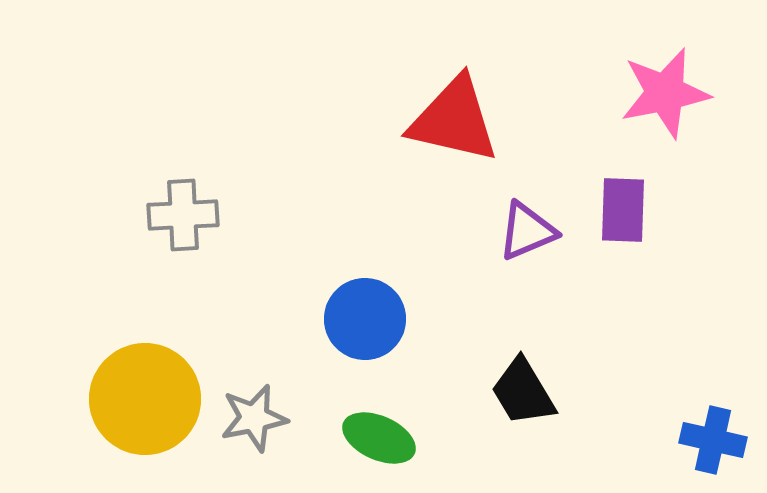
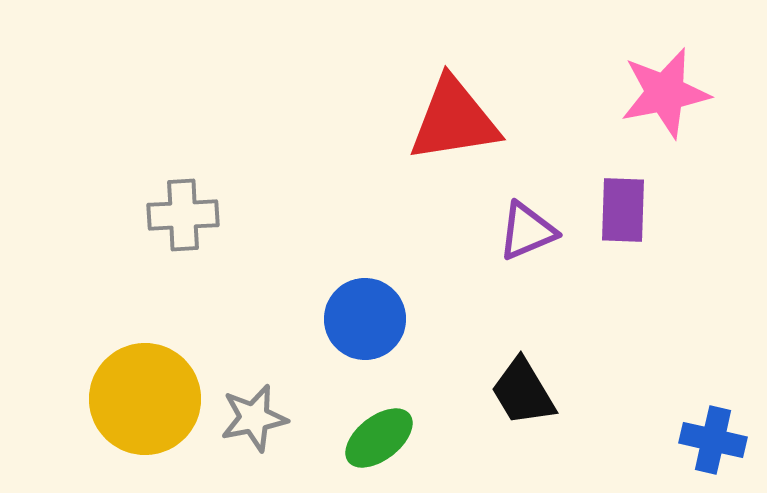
red triangle: rotated 22 degrees counterclockwise
green ellipse: rotated 62 degrees counterclockwise
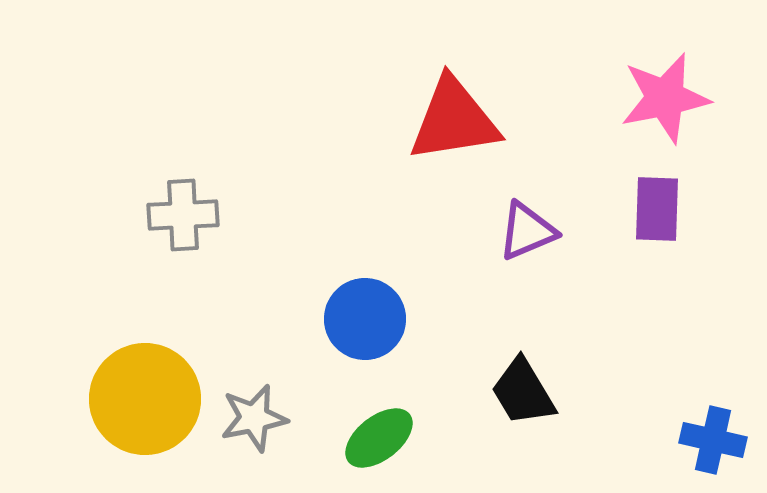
pink star: moved 5 px down
purple rectangle: moved 34 px right, 1 px up
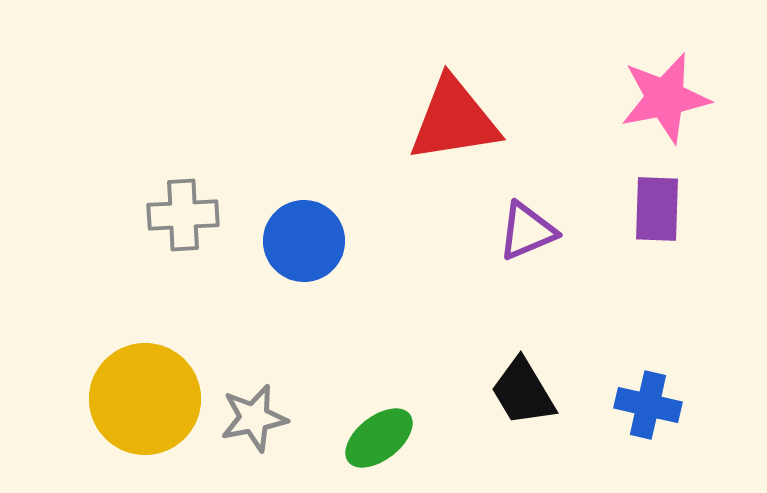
blue circle: moved 61 px left, 78 px up
blue cross: moved 65 px left, 35 px up
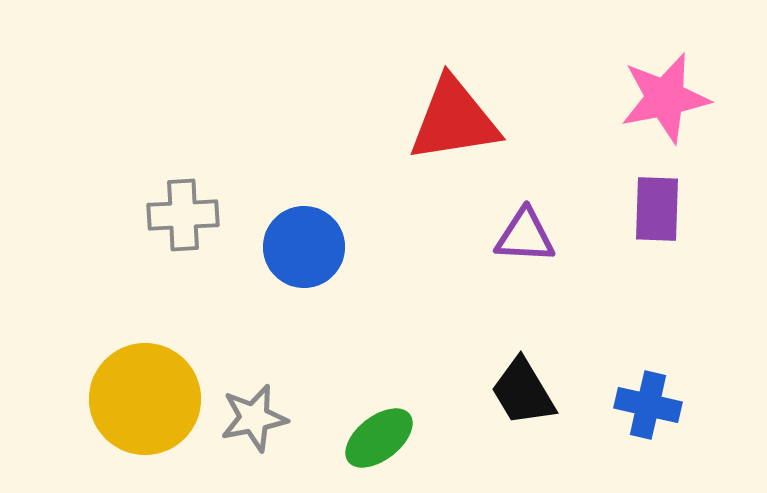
purple triangle: moved 2 px left, 5 px down; rotated 26 degrees clockwise
blue circle: moved 6 px down
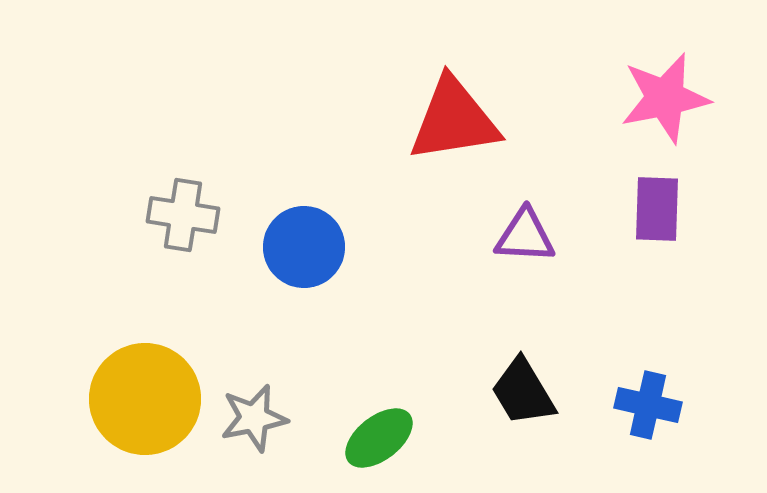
gray cross: rotated 12 degrees clockwise
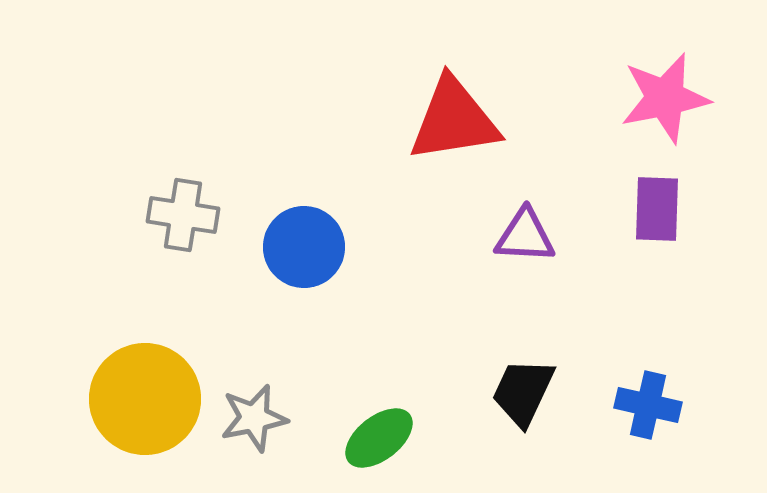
black trapezoid: rotated 56 degrees clockwise
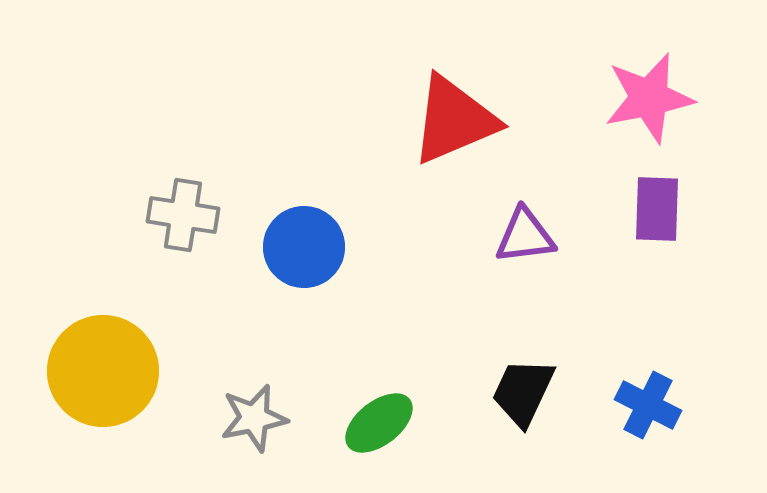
pink star: moved 16 px left
red triangle: rotated 14 degrees counterclockwise
purple triangle: rotated 10 degrees counterclockwise
yellow circle: moved 42 px left, 28 px up
blue cross: rotated 14 degrees clockwise
green ellipse: moved 15 px up
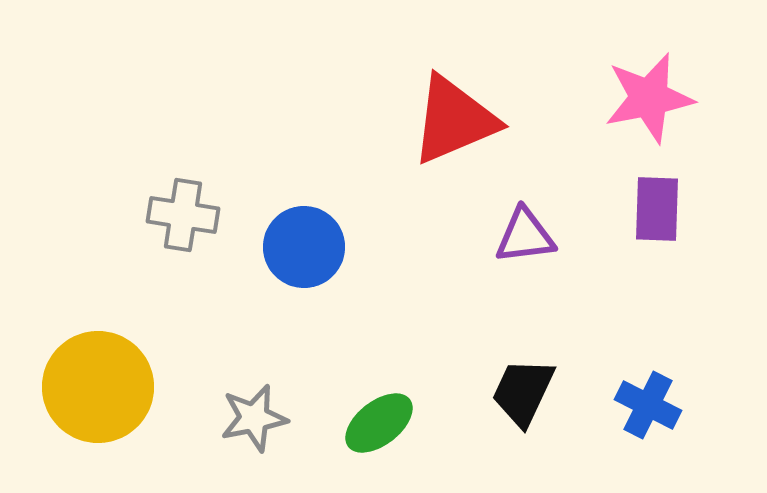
yellow circle: moved 5 px left, 16 px down
